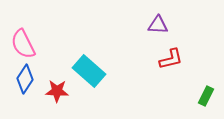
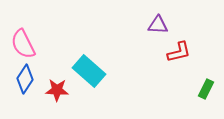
red L-shape: moved 8 px right, 7 px up
red star: moved 1 px up
green rectangle: moved 7 px up
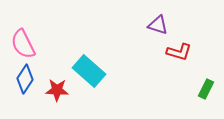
purple triangle: rotated 15 degrees clockwise
red L-shape: rotated 30 degrees clockwise
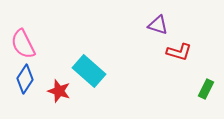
red star: moved 2 px right, 1 px down; rotated 15 degrees clockwise
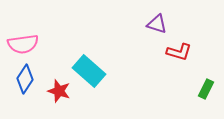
purple triangle: moved 1 px left, 1 px up
pink semicircle: rotated 72 degrees counterclockwise
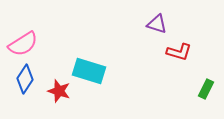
pink semicircle: rotated 24 degrees counterclockwise
cyan rectangle: rotated 24 degrees counterclockwise
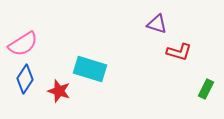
cyan rectangle: moved 1 px right, 2 px up
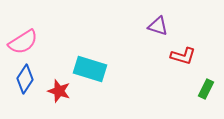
purple triangle: moved 1 px right, 2 px down
pink semicircle: moved 2 px up
red L-shape: moved 4 px right, 4 px down
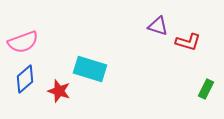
pink semicircle: rotated 12 degrees clockwise
red L-shape: moved 5 px right, 14 px up
blue diamond: rotated 16 degrees clockwise
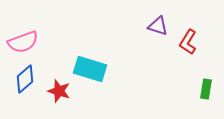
red L-shape: rotated 105 degrees clockwise
green rectangle: rotated 18 degrees counterclockwise
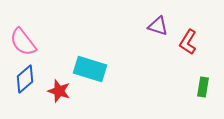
pink semicircle: rotated 72 degrees clockwise
green rectangle: moved 3 px left, 2 px up
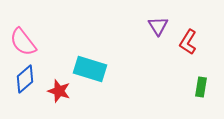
purple triangle: rotated 40 degrees clockwise
green rectangle: moved 2 px left
